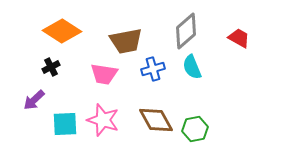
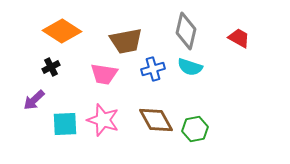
gray diamond: rotated 36 degrees counterclockwise
cyan semicircle: moved 2 px left; rotated 50 degrees counterclockwise
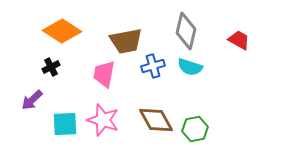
red trapezoid: moved 2 px down
blue cross: moved 3 px up
pink trapezoid: rotated 92 degrees clockwise
purple arrow: moved 2 px left
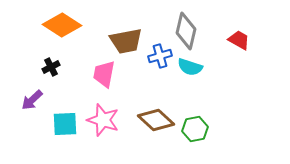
orange diamond: moved 6 px up
blue cross: moved 7 px right, 10 px up
brown diamond: rotated 18 degrees counterclockwise
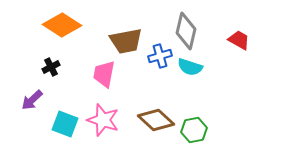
cyan square: rotated 24 degrees clockwise
green hexagon: moved 1 px left, 1 px down
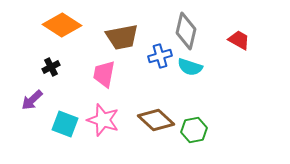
brown trapezoid: moved 4 px left, 4 px up
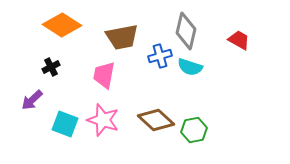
pink trapezoid: moved 1 px down
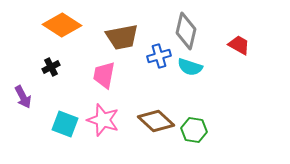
red trapezoid: moved 5 px down
blue cross: moved 1 px left
purple arrow: moved 9 px left, 3 px up; rotated 75 degrees counterclockwise
brown diamond: moved 1 px down
green hexagon: rotated 20 degrees clockwise
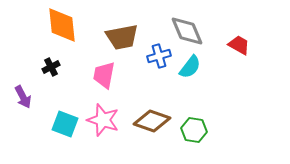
orange diamond: rotated 51 degrees clockwise
gray diamond: moved 1 px right; rotated 36 degrees counterclockwise
cyan semicircle: rotated 70 degrees counterclockwise
brown diamond: moved 4 px left; rotated 24 degrees counterclockwise
